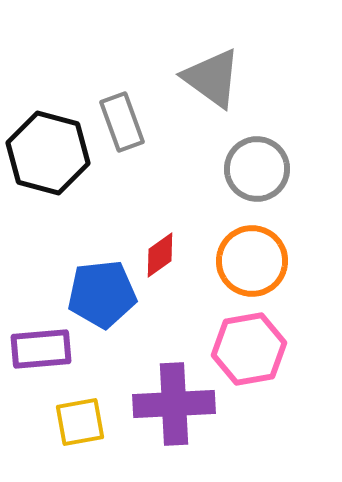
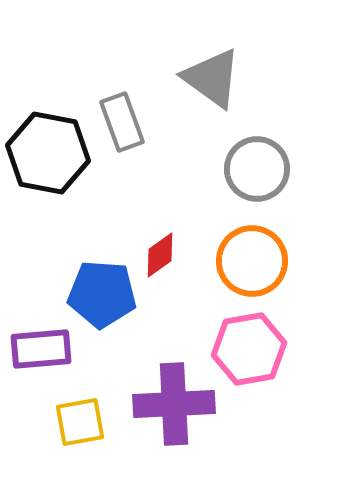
black hexagon: rotated 4 degrees counterclockwise
blue pentagon: rotated 10 degrees clockwise
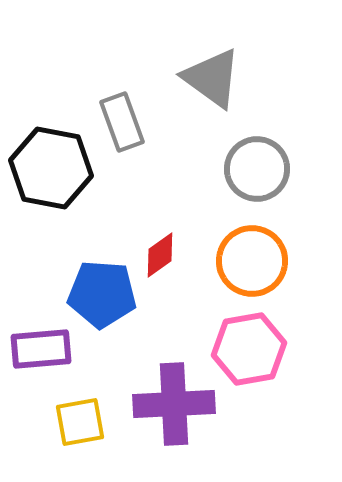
black hexagon: moved 3 px right, 15 px down
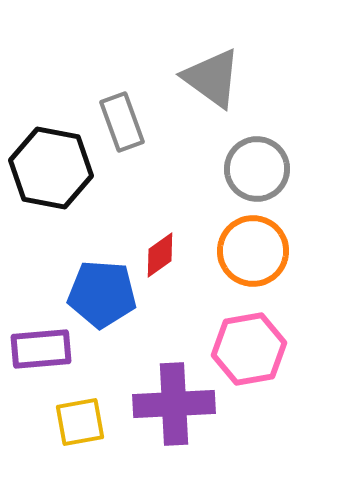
orange circle: moved 1 px right, 10 px up
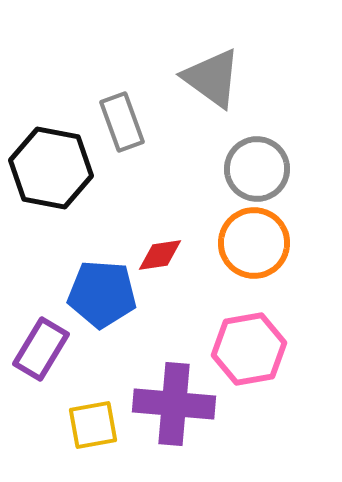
orange circle: moved 1 px right, 8 px up
red diamond: rotated 27 degrees clockwise
purple rectangle: rotated 54 degrees counterclockwise
purple cross: rotated 8 degrees clockwise
yellow square: moved 13 px right, 3 px down
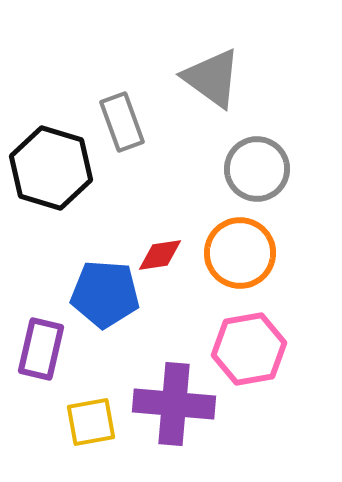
black hexagon: rotated 6 degrees clockwise
orange circle: moved 14 px left, 10 px down
blue pentagon: moved 3 px right
purple rectangle: rotated 18 degrees counterclockwise
yellow square: moved 2 px left, 3 px up
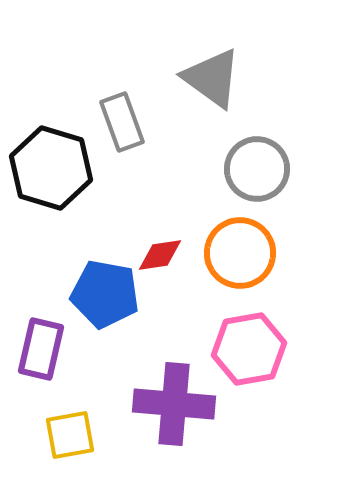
blue pentagon: rotated 6 degrees clockwise
yellow square: moved 21 px left, 13 px down
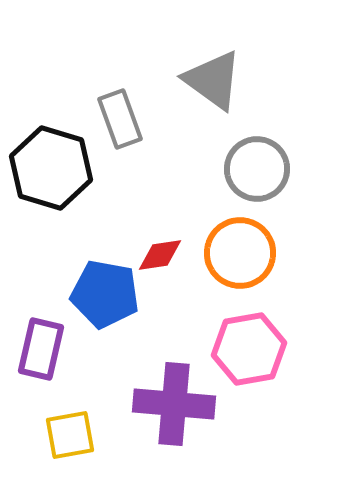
gray triangle: moved 1 px right, 2 px down
gray rectangle: moved 2 px left, 3 px up
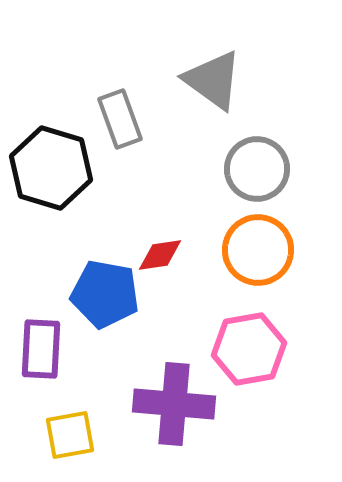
orange circle: moved 18 px right, 3 px up
purple rectangle: rotated 10 degrees counterclockwise
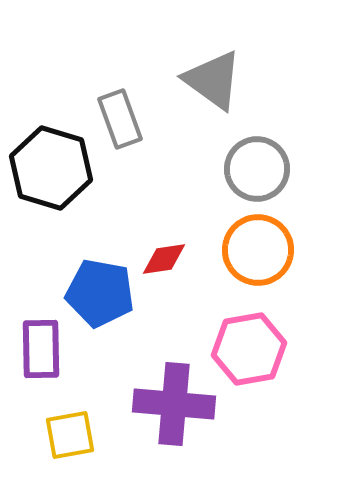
red diamond: moved 4 px right, 4 px down
blue pentagon: moved 5 px left, 1 px up
purple rectangle: rotated 4 degrees counterclockwise
